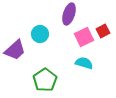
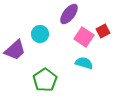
purple ellipse: rotated 20 degrees clockwise
pink square: rotated 30 degrees counterclockwise
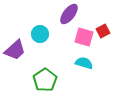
pink square: rotated 18 degrees counterclockwise
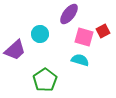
cyan semicircle: moved 4 px left, 3 px up
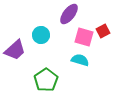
cyan circle: moved 1 px right, 1 px down
green pentagon: moved 1 px right
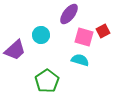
green pentagon: moved 1 px right, 1 px down
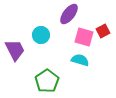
purple trapezoid: rotated 75 degrees counterclockwise
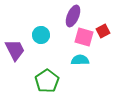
purple ellipse: moved 4 px right, 2 px down; rotated 15 degrees counterclockwise
cyan semicircle: rotated 18 degrees counterclockwise
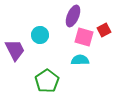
red square: moved 1 px right, 1 px up
cyan circle: moved 1 px left
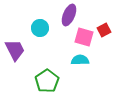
purple ellipse: moved 4 px left, 1 px up
cyan circle: moved 7 px up
